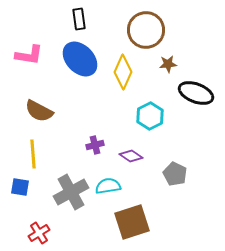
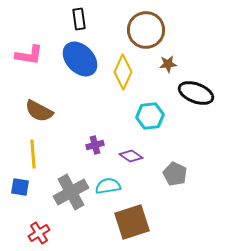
cyan hexagon: rotated 20 degrees clockwise
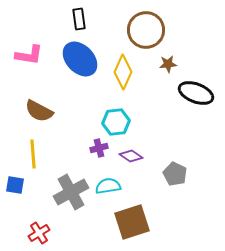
cyan hexagon: moved 34 px left, 6 px down
purple cross: moved 4 px right, 3 px down
blue square: moved 5 px left, 2 px up
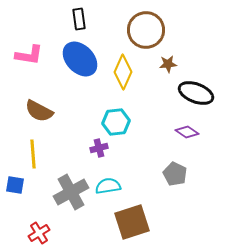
purple diamond: moved 56 px right, 24 px up
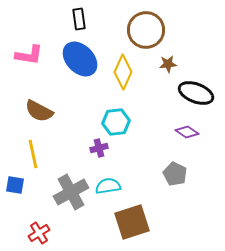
yellow line: rotated 8 degrees counterclockwise
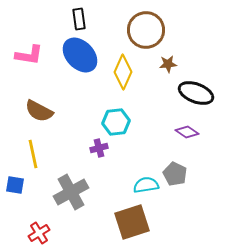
blue ellipse: moved 4 px up
cyan semicircle: moved 38 px right, 1 px up
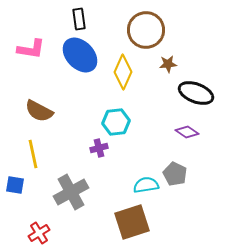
pink L-shape: moved 2 px right, 6 px up
